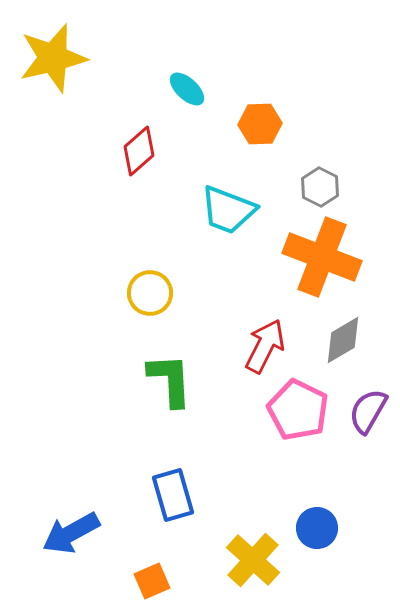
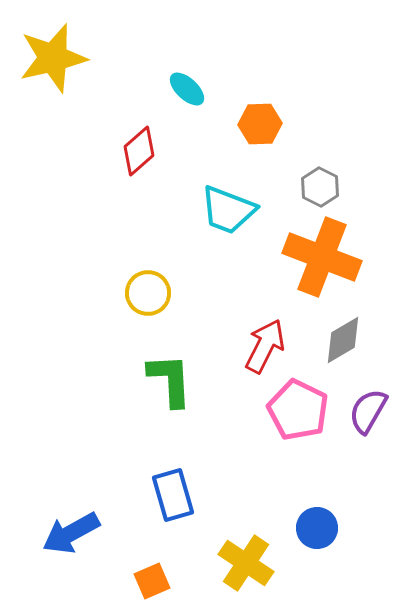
yellow circle: moved 2 px left
yellow cross: moved 7 px left, 3 px down; rotated 8 degrees counterclockwise
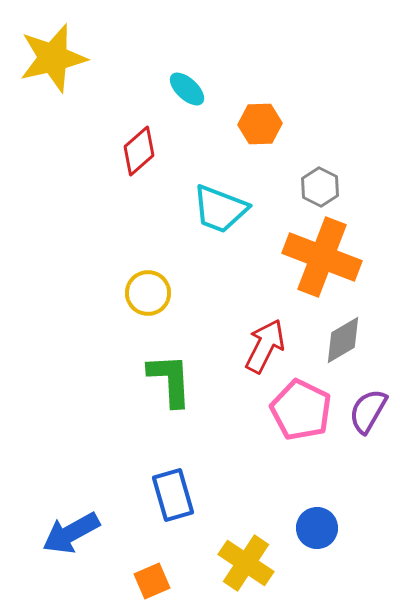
cyan trapezoid: moved 8 px left, 1 px up
pink pentagon: moved 3 px right
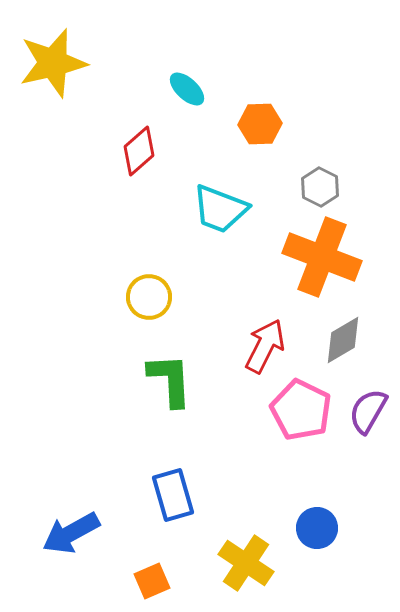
yellow star: moved 5 px down
yellow circle: moved 1 px right, 4 px down
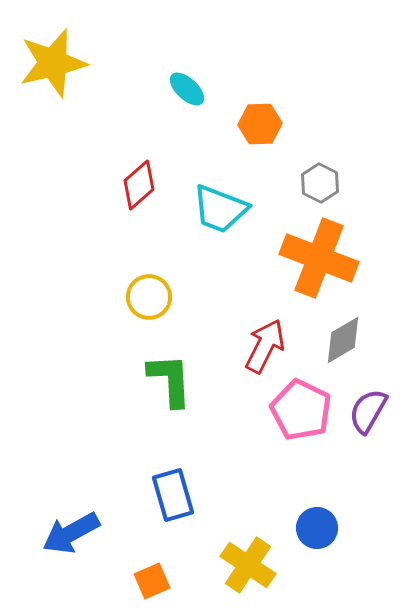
red diamond: moved 34 px down
gray hexagon: moved 4 px up
orange cross: moved 3 px left, 1 px down
yellow cross: moved 2 px right, 2 px down
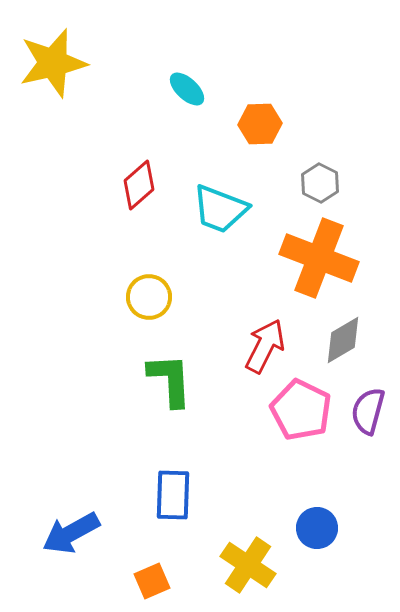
purple semicircle: rotated 15 degrees counterclockwise
blue rectangle: rotated 18 degrees clockwise
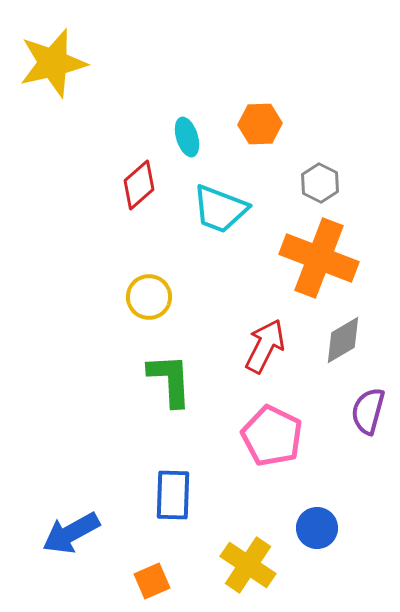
cyan ellipse: moved 48 px down; rotated 30 degrees clockwise
pink pentagon: moved 29 px left, 26 px down
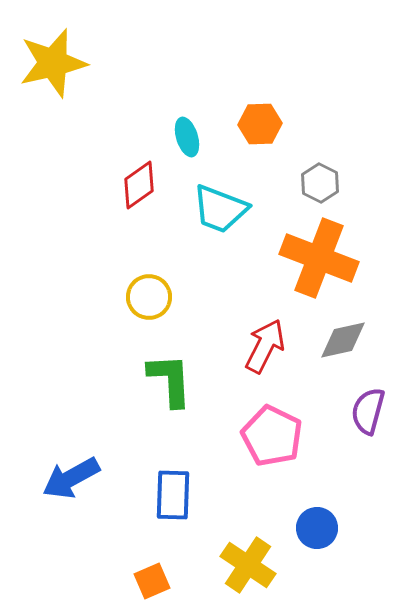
red diamond: rotated 6 degrees clockwise
gray diamond: rotated 18 degrees clockwise
blue arrow: moved 55 px up
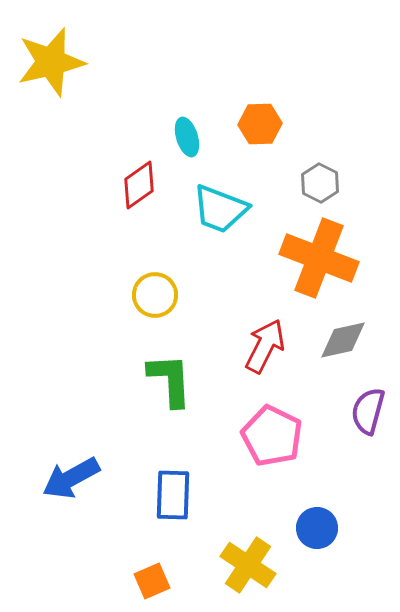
yellow star: moved 2 px left, 1 px up
yellow circle: moved 6 px right, 2 px up
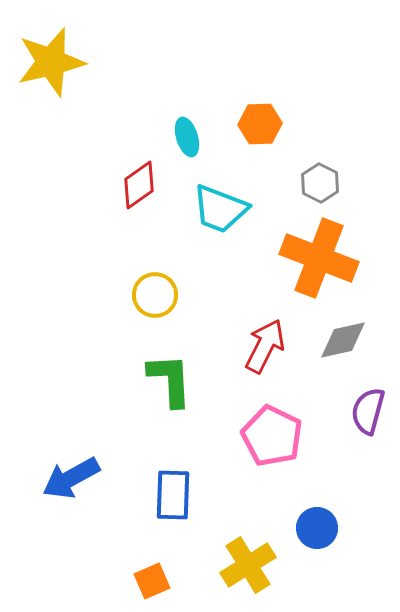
yellow cross: rotated 24 degrees clockwise
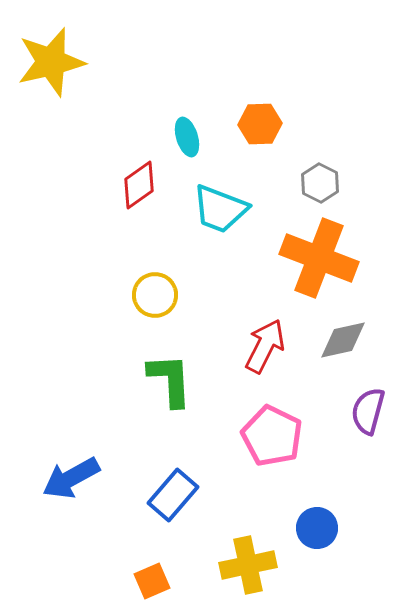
blue rectangle: rotated 39 degrees clockwise
yellow cross: rotated 20 degrees clockwise
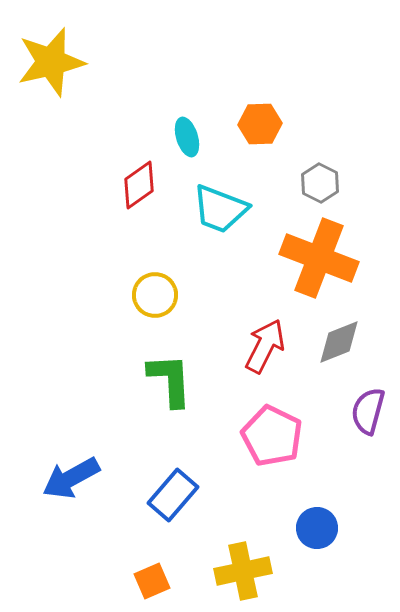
gray diamond: moved 4 px left, 2 px down; rotated 9 degrees counterclockwise
yellow cross: moved 5 px left, 6 px down
